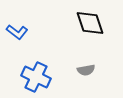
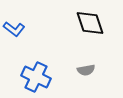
blue L-shape: moved 3 px left, 3 px up
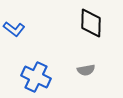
black diamond: moved 1 px right; rotated 20 degrees clockwise
